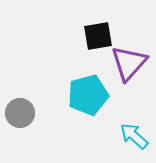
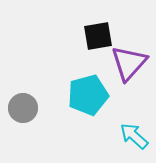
gray circle: moved 3 px right, 5 px up
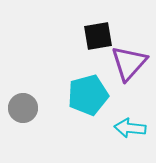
cyan arrow: moved 4 px left, 8 px up; rotated 36 degrees counterclockwise
